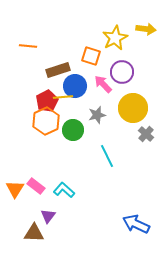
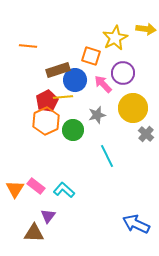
purple circle: moved 1 px right, 1 px down
blue circle: moved 6 px up
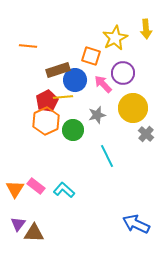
yellow arrow: rotated 78 degrees clockwise
purple triangle: moved 30 px left, 8 px down
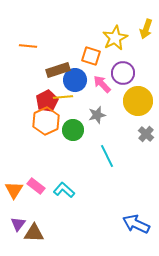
yellow arrow: rotated 24 degrees clockwise
pink arrow: moved 1 px left
yellow circle: moved 5 px right, 7 px up
orange triangle: moved 1 px left, 1 px down
